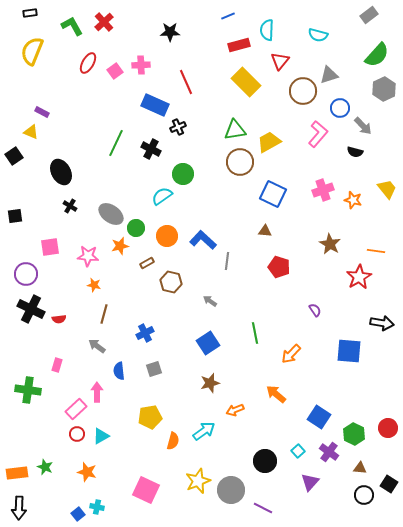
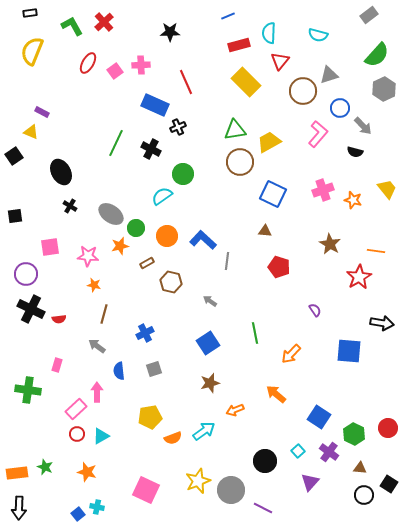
cyan semicircle at (267, 30): moved 2 px right, 3 px down
orange semicircle at (173, 441): moved 3 px up; rotated 54 degrees clockwise
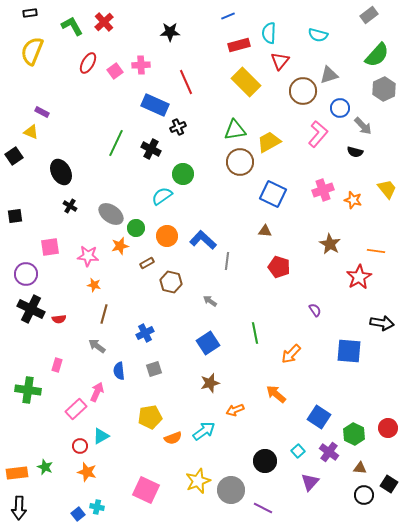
pink arrow at (97, 392): rotated 24 degrees clockwise
red circle at (77, 434): moved 3 px right, 12 px down
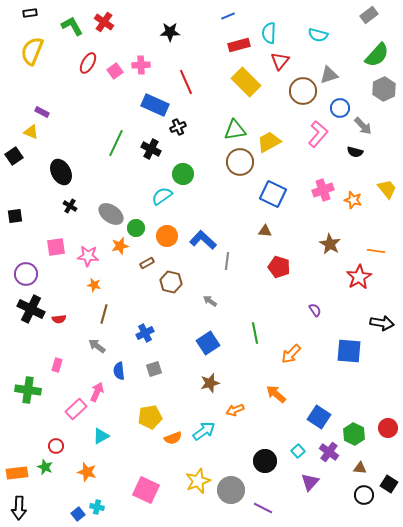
red cross at (104, 22): rotated 12 degrees counterclockwise
pink square at (50, 247): moved 6 px right
red circle at (80, 446): moved 24 px left
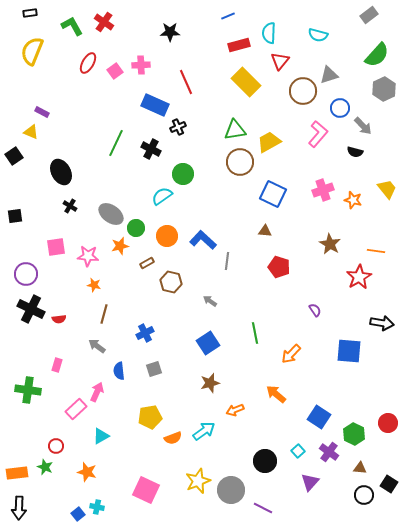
red circle at (388, 428): moved 5 px up
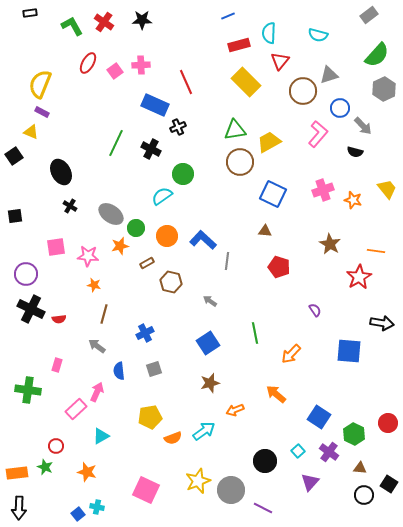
black star at (170, 32): moved 28 px left, 12 px up
yellow semicircle at (32, 51): moved 8 px right, 33 px down
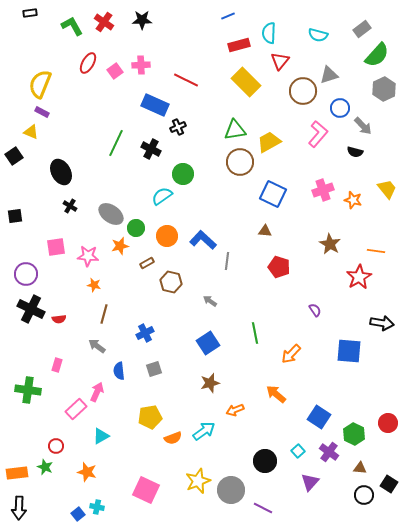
gray rectangle at (369, 15): moved 7 px left, 14 px down
red line at (186, 82): moved 2 px up; rotated 40 degrees counterclockwise
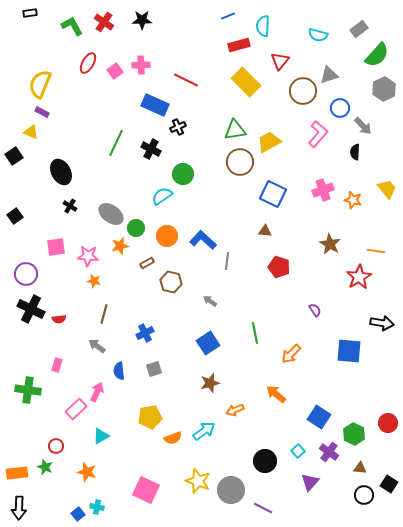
gray rectangle at (362, 29): moved 3 px left
cyan semicircle at (269, 33): moved 6 px left, 7 px up
black semicircle at (355, 152): rotated 77 degrees clockwise
black square at (15, 216): rotated 28 degrees counterclockwise
orange star at (94, 285): moved 4 px up
yellow star at (198, 481): rotated 30 degrees counterclockwise
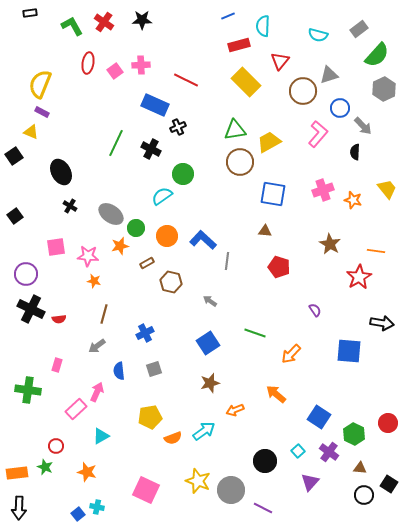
red ellipse at (88, 63): rotated 20 degrees counterclockwise
blue square at (273, 194): rotated 16 degrees counterclockwise
green line at (255, 333): rotated 60 degrees counterclockwise
gray arrow at (97, 346): rotated 72 degrees counterclockwise
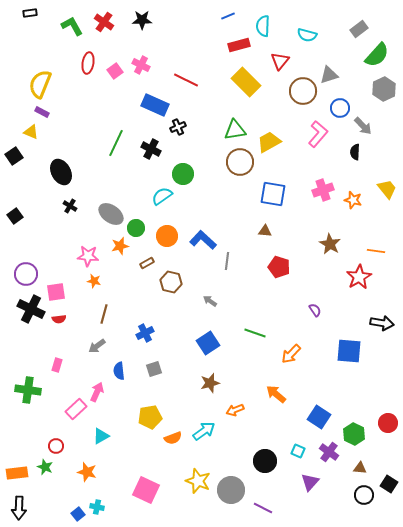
cyan semicircle at (318, 35): moved 11 px left
pink cross at (141, 65): rotated 30 degrees clockwise
pink square at (56, 247): moved 45 px down
cyan square at (298, 451): rotated 24 degrees counterclockwise
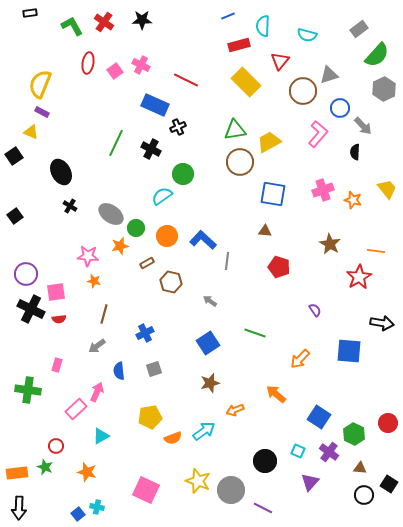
orange arrow at (291, 354): moved 9 px right, 5 px down
